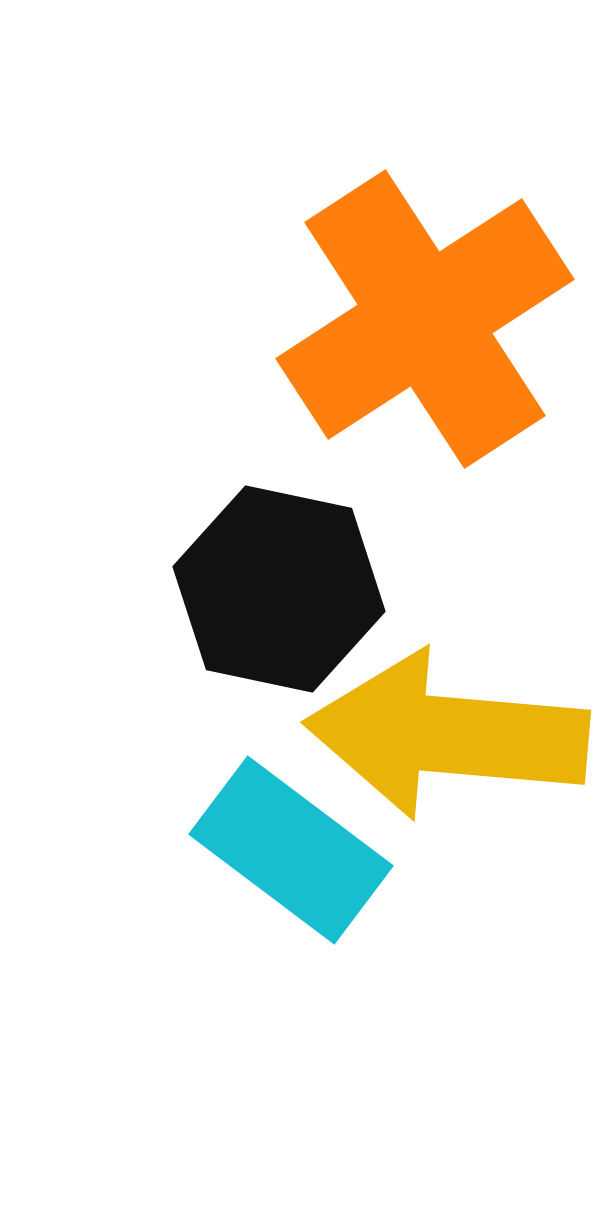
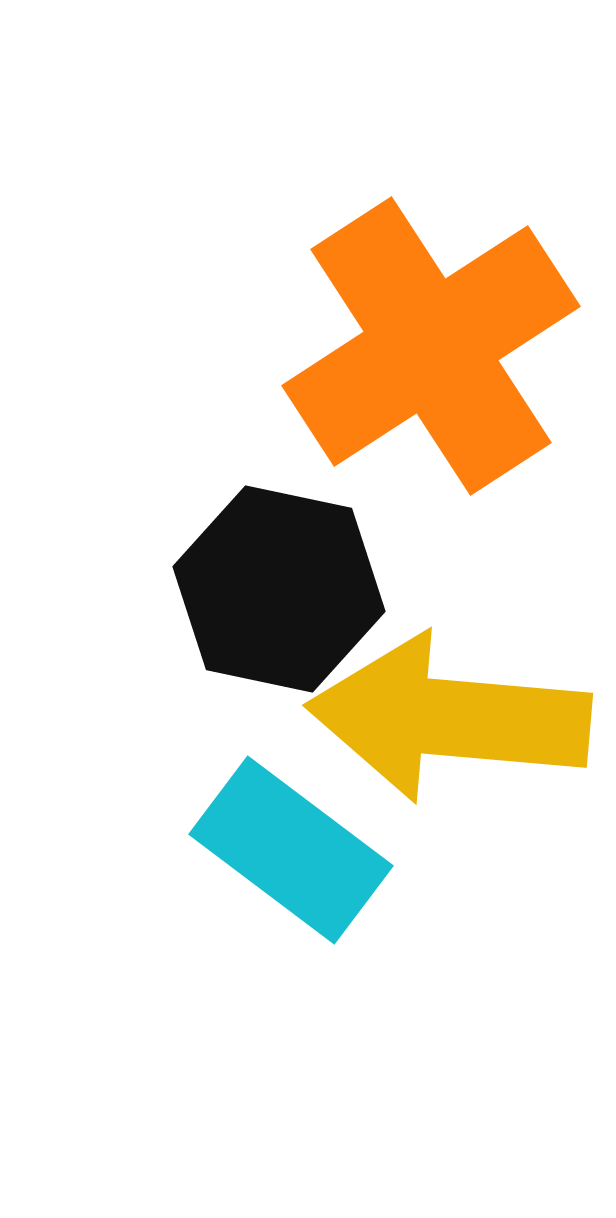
orange cross: moved 6 px right, 27 px down
yellow arrow: moved 2 px right, 17 px up
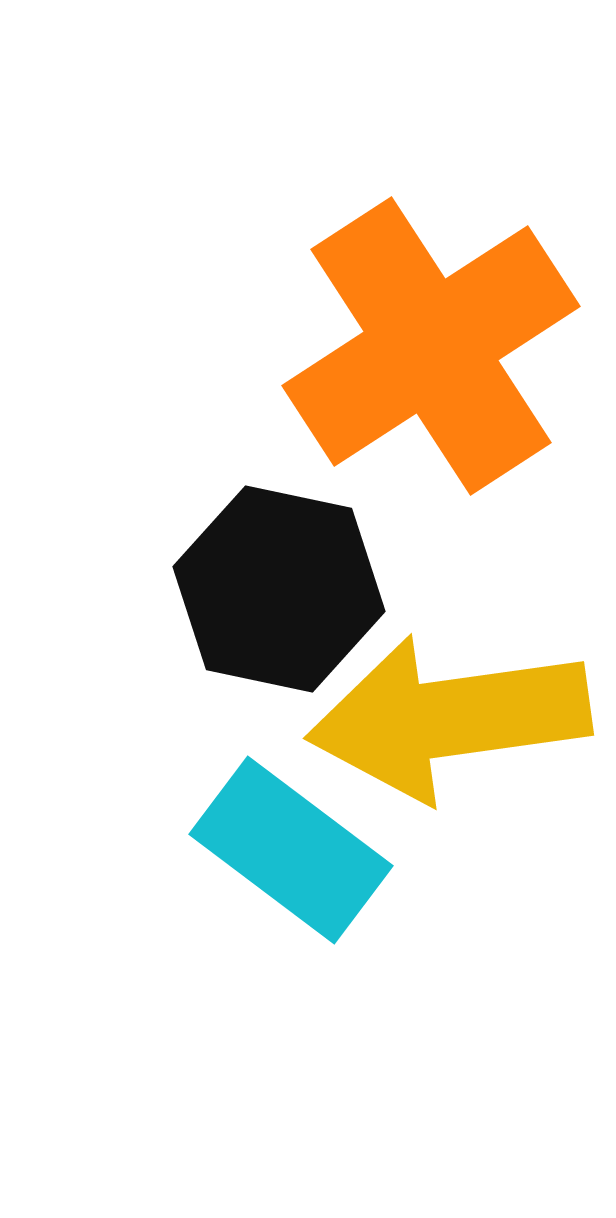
yellow arrow: rotated 13 degrees counterclockwise
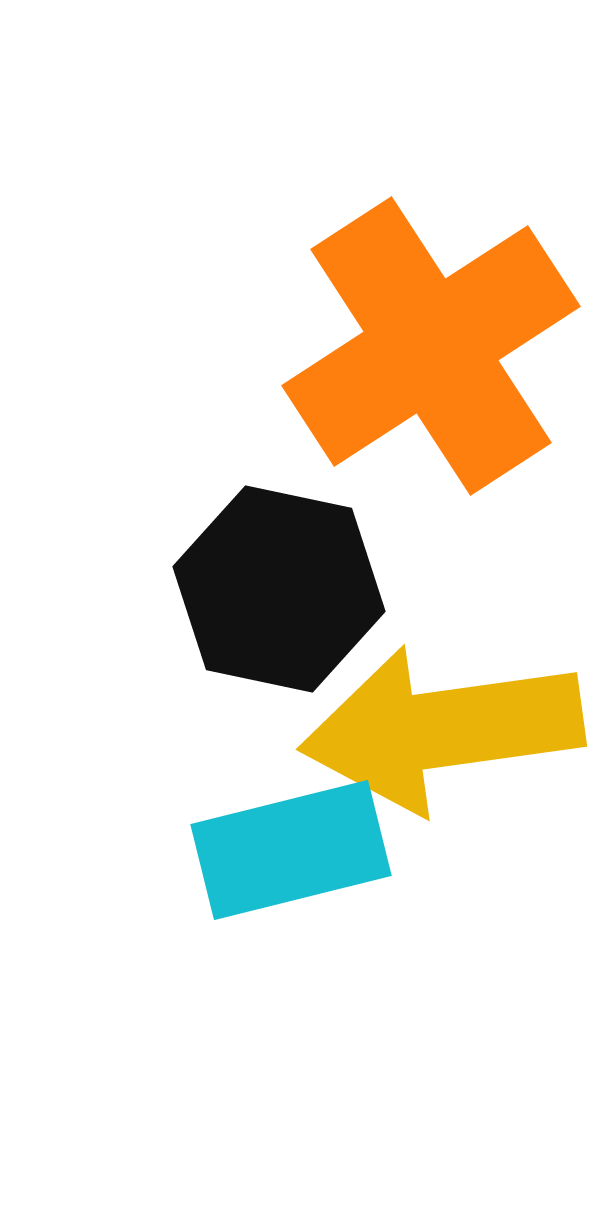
yellow arrow: moved 7 px left, 11 px down
cyan rectangle: rotated 51 degrees counterclockwise
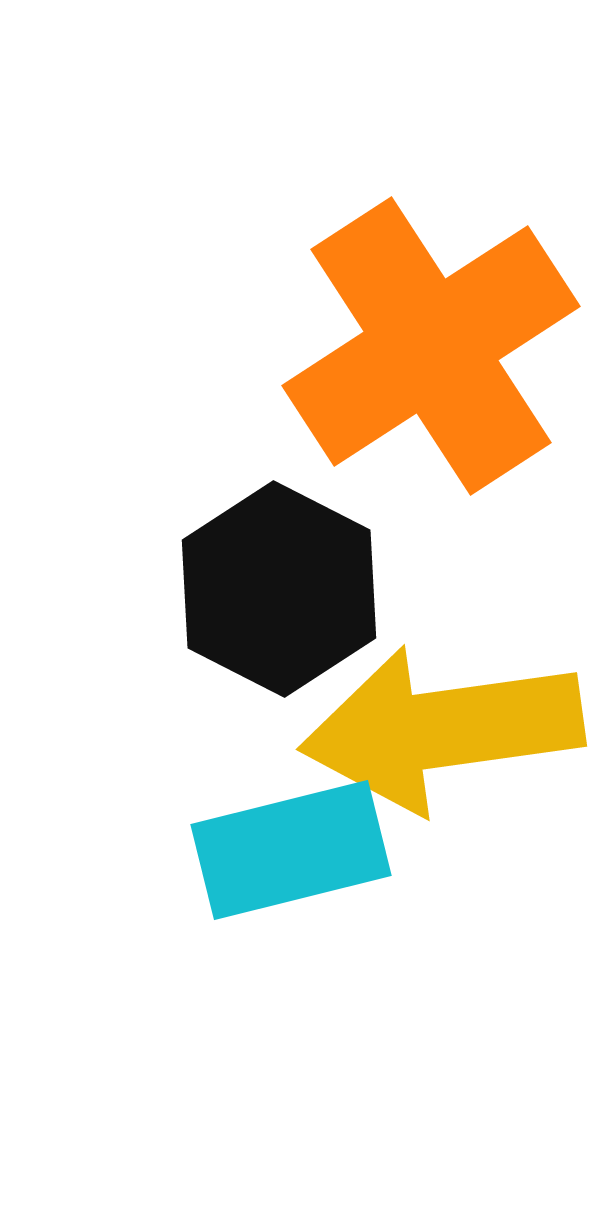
black hexagon: rotated 15 degrees clockwise
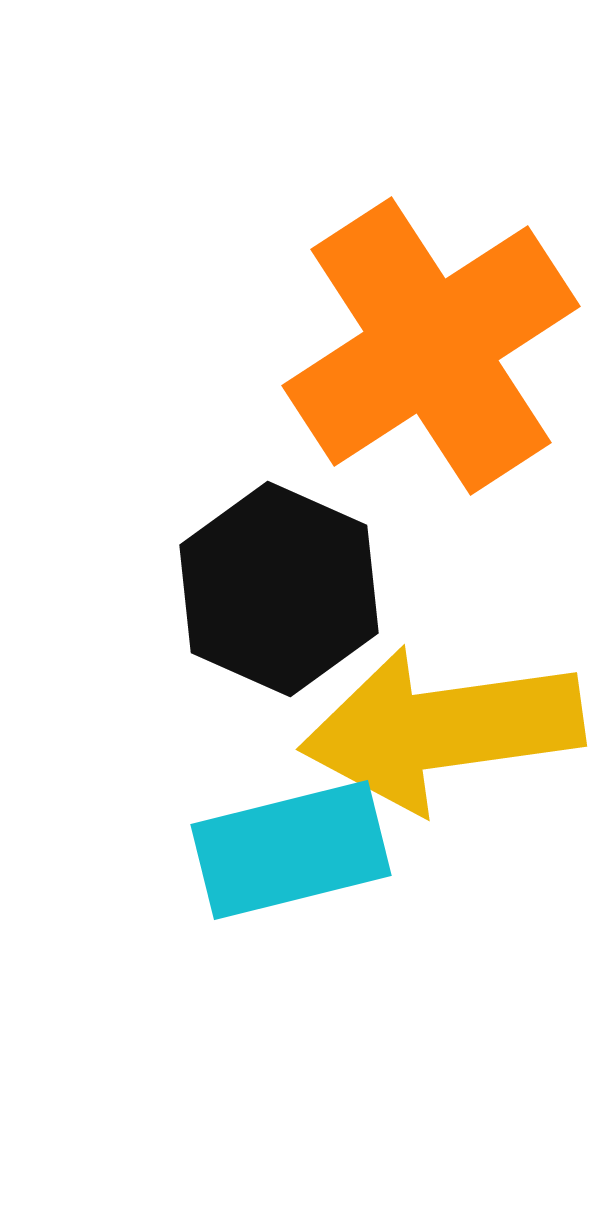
black hexagon: rotated 3 degrees counterclockwise
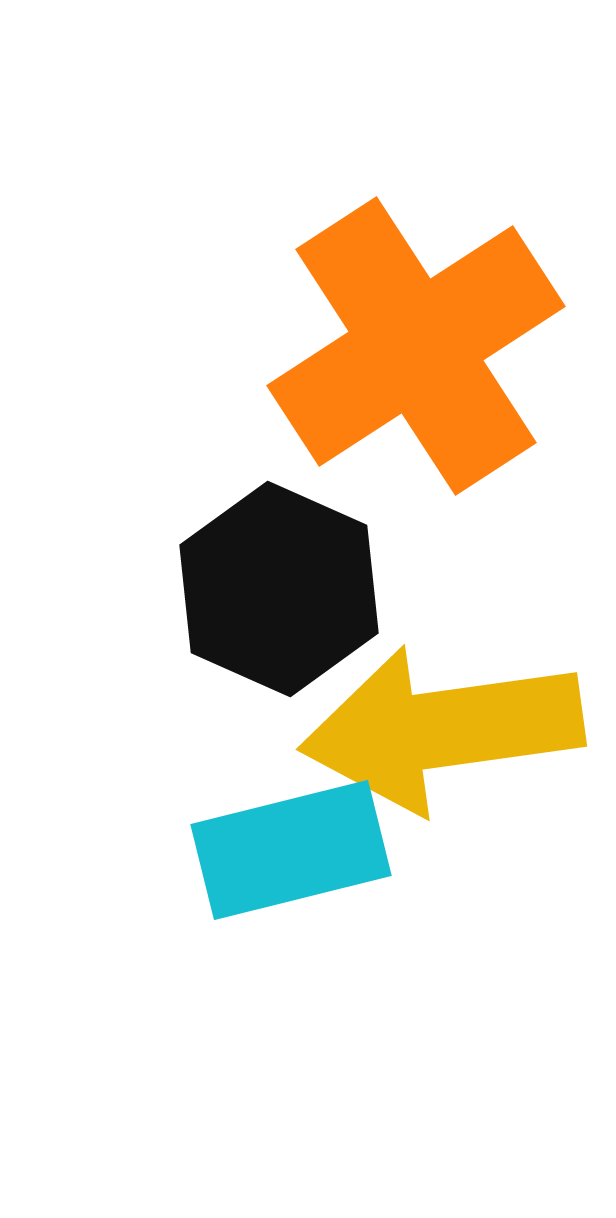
orange cross: moved 15 px left
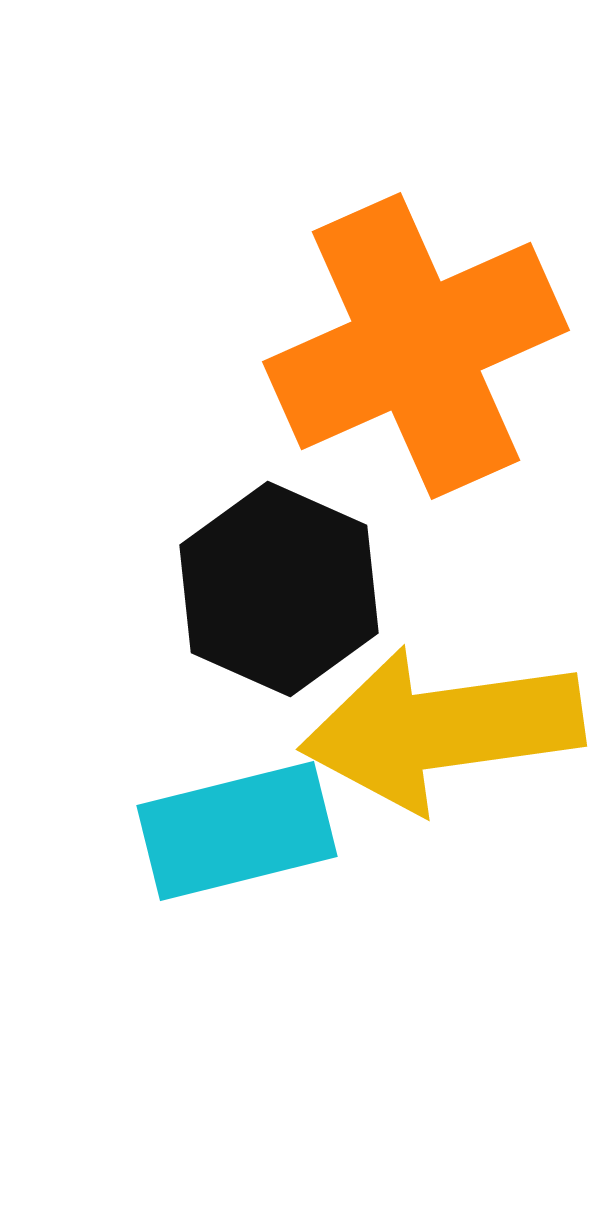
orange cross: rotated 9 degrees clockwise
cyan rectangle: moved 54 px left, 19 px up
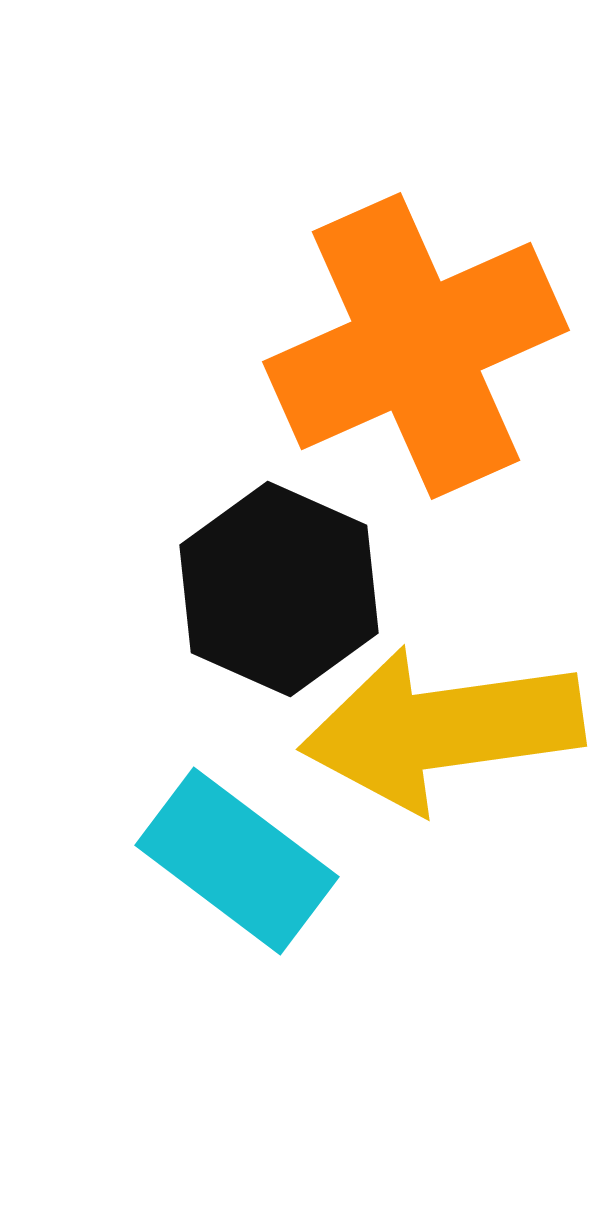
cyan rectangle: moved 30 px down; rotated 51 degrees clockwise
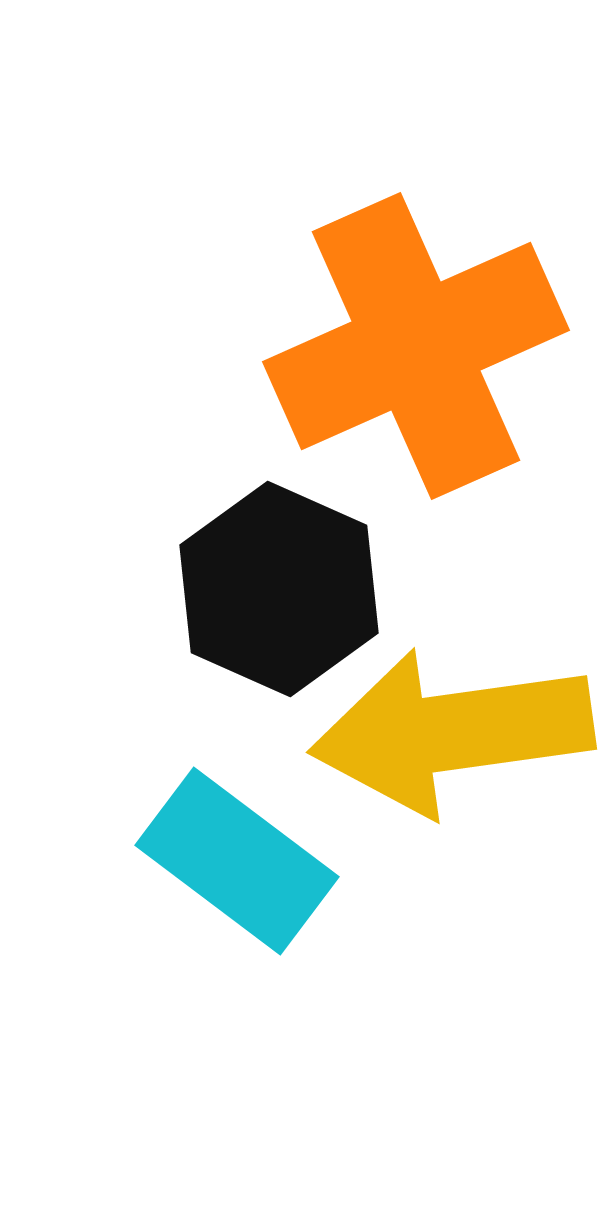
yellow arrow: moved 10 px right, 3 px down
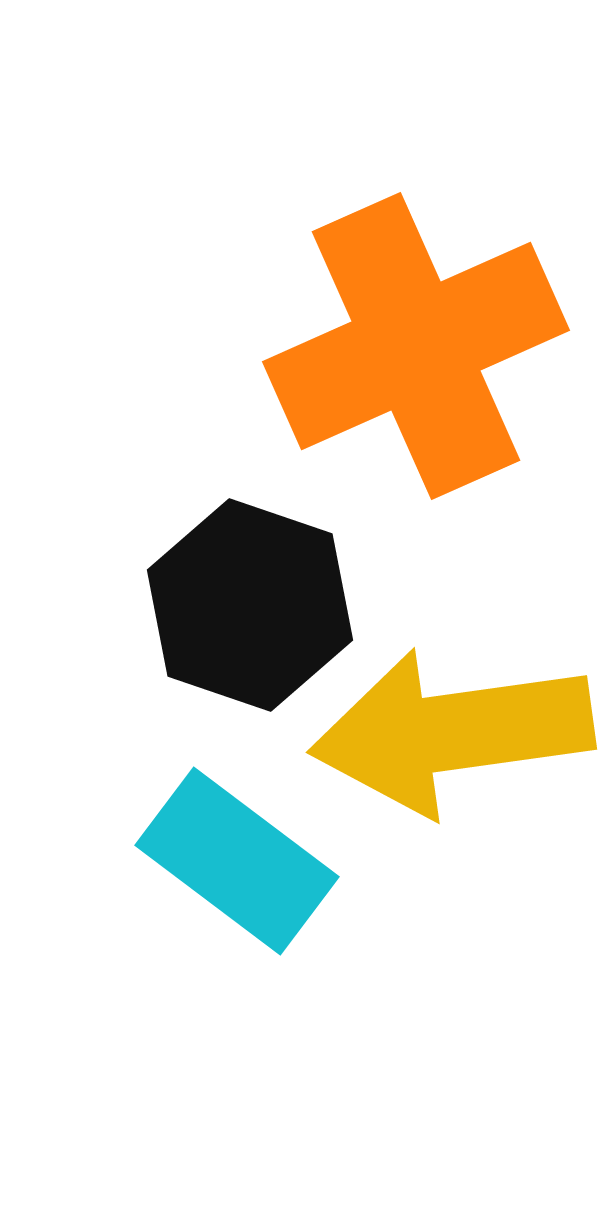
black hexagon: moved 29 px left, 16 px down; rotated 5 degrees counterclockwise
